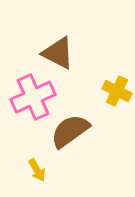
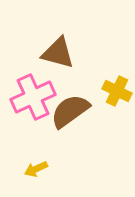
brown triangle: rotated 12 degrees counterclockwise
brown semicircle: moved 20 px up
yellow arrow: moved 1 px left, 1 px up; rotated 95 degrees clockwise
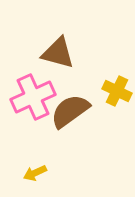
yellow arrow: moved 1 px left, 4 px down
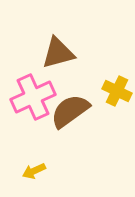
brown triangle: rotated 30 degrees counterclockwise
yellow arrow: moved 1 px left, 2 px up
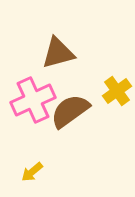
yellow cross: rotated 28 degrees clockwise
pink cross: moved 3 px down
yellow arrow: moved 2 px left, 1 px down; rotated 15 degrees counterclockwise
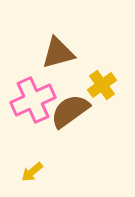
yellow cross: moved 15 px left, 6 px up
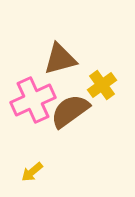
brown triangle: moved 2 px right, 6 px down
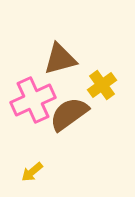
brown semicircle: moved 1 px left, 3 px down
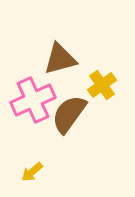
brown semicircle: rotated 18 degrees counterclockwise
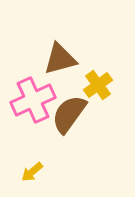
yellow cross: moved 4 px left
